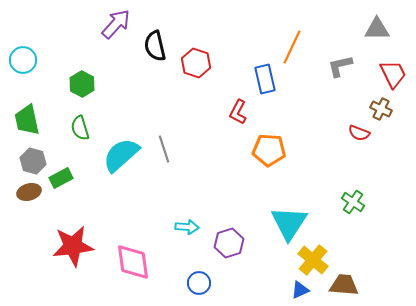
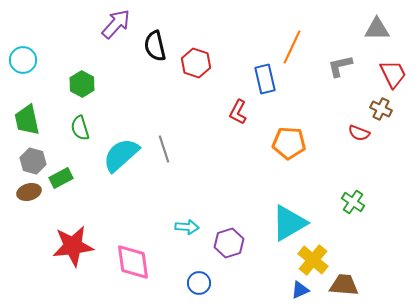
orange pentagon: moved 20 px right, 7 px up
cyan triangle: rotated 27 degrees clockwise
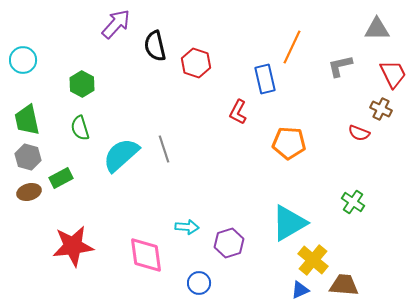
gray hexagon: moved 5 px left, 4 px up
pink diamond: moved 13 px right, 7 px up
